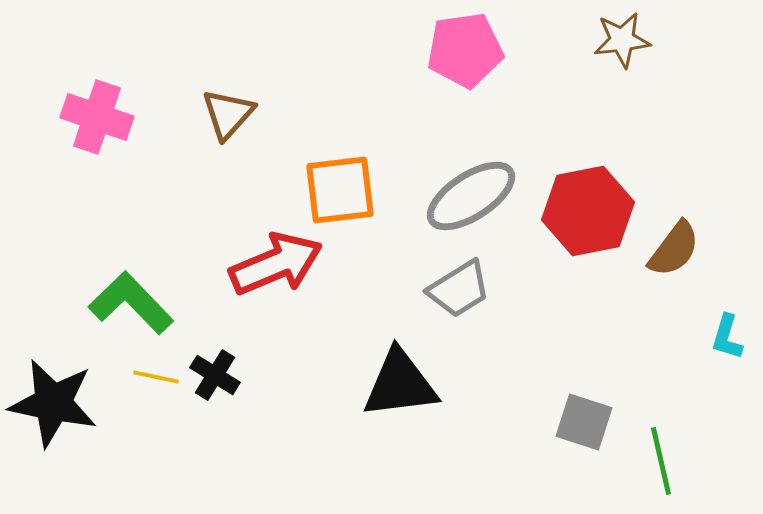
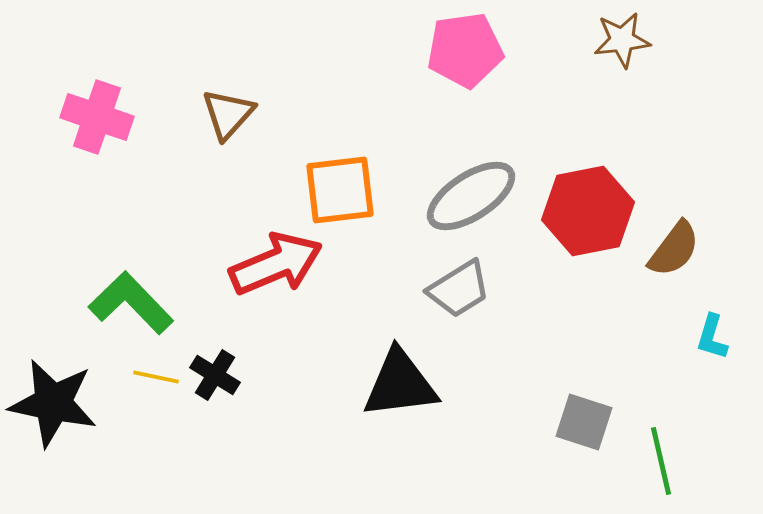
cyan L-shape: moved 15 px left
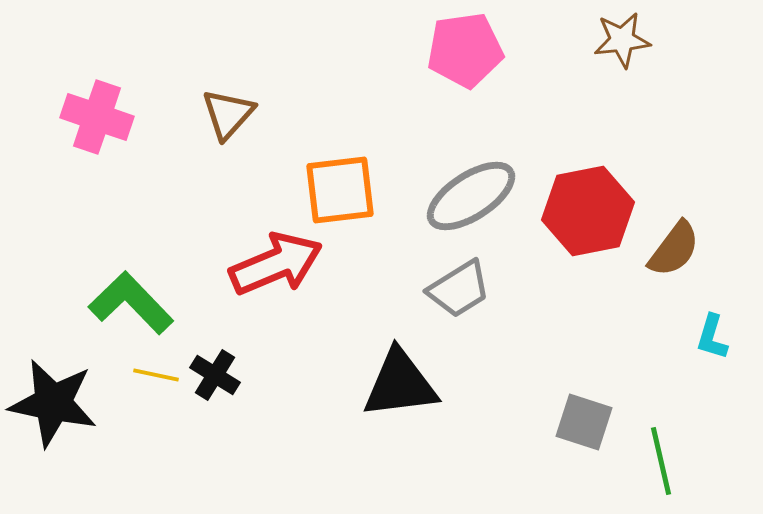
yellow line: moved 2 px up
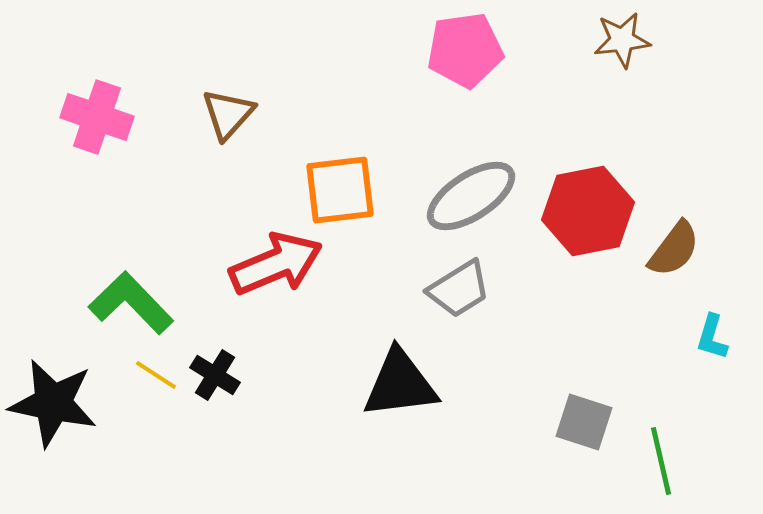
yellow line: rotated 21 degrees clockwise
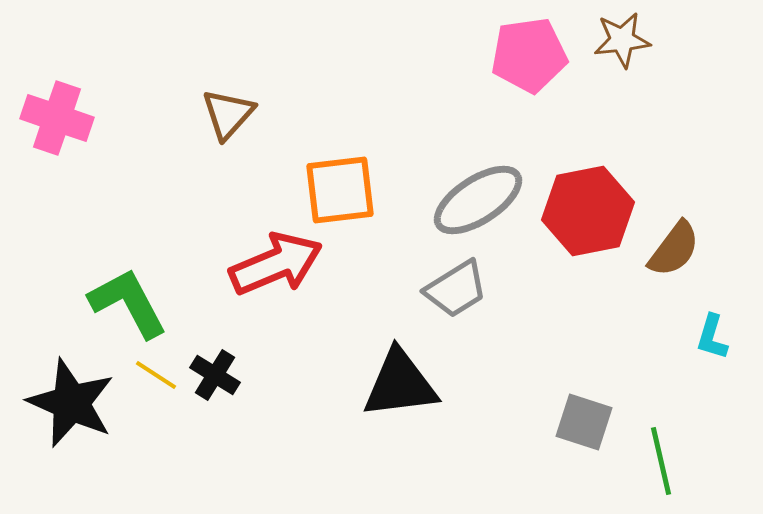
pink pentagon: moved 64 px right, 5 px down
pink cross: moved 40 px left, 1 px down
gray ellipse: moved 7 px right, 4 px down
gray trapezoid: moved 3 px left
green L-shape: moved 3 px left; rotated 16 degrees clockwise
black star: moved 18 px right; rotated 12 degrees clockwise
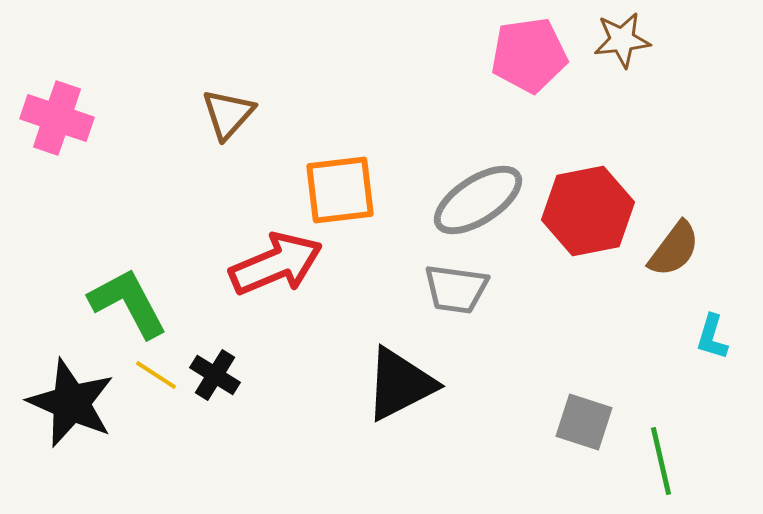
gray trapezoid: rotated 40 degrees clockwise
black triangle: rotated 20 degrees counterclockwise
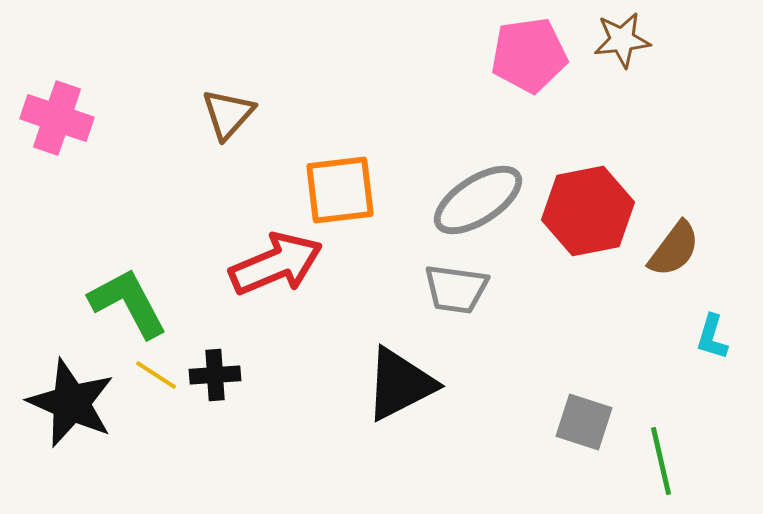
black cross: rotated 36 degrees counterclockwise
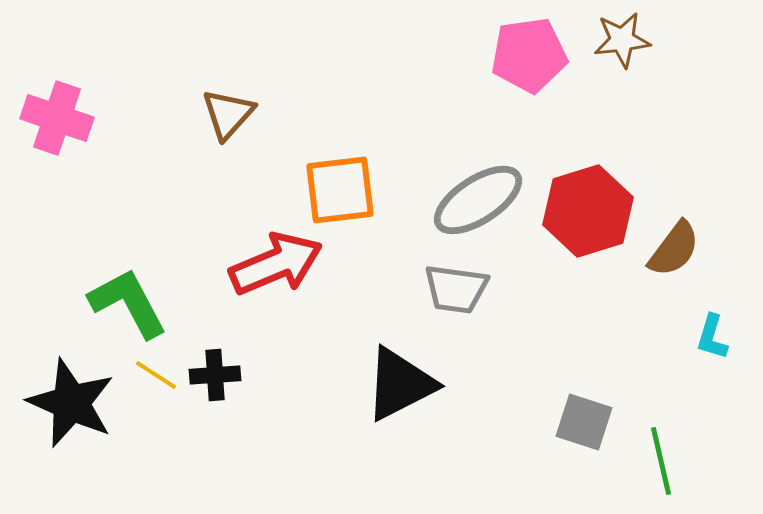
red hexagon: rotated 6 degrees counterclockwise
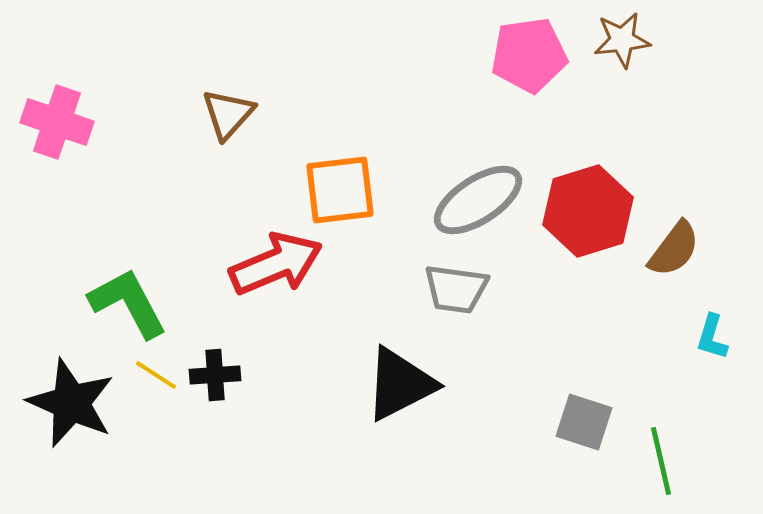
pink cross: moved 4 px down
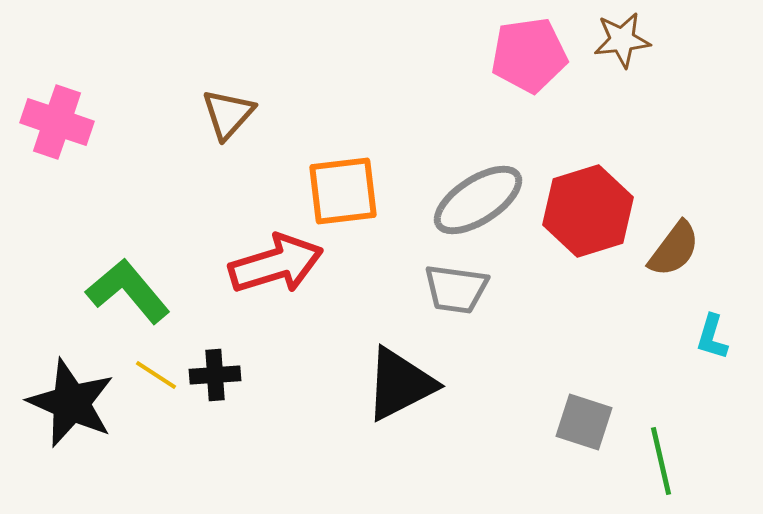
orange square: moved 3 px right, 1 px down
red arrow: rotated 6 degrees clockwise
green L-shape: moved 12 px up; rotated 12 degrees counterclockwise
